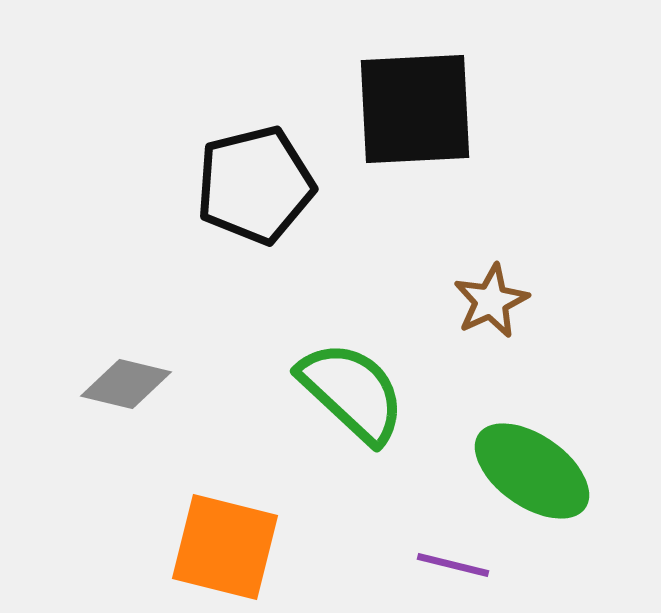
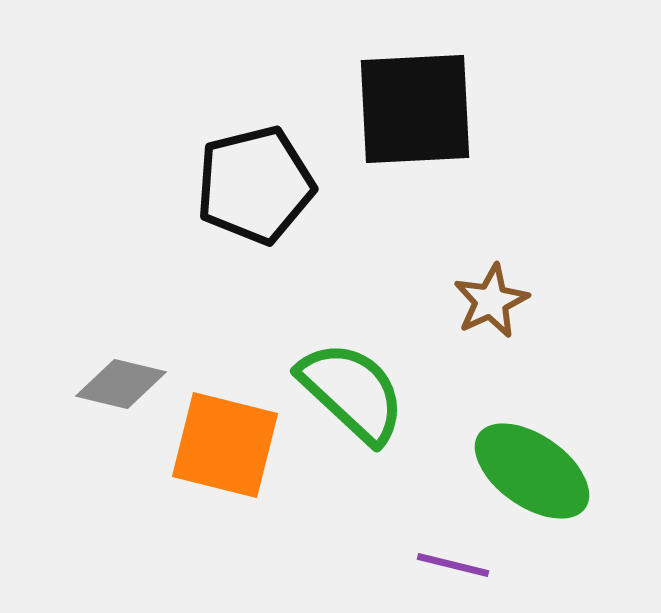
gray diamond: moved 5 px left
orange square: moved 102 px up
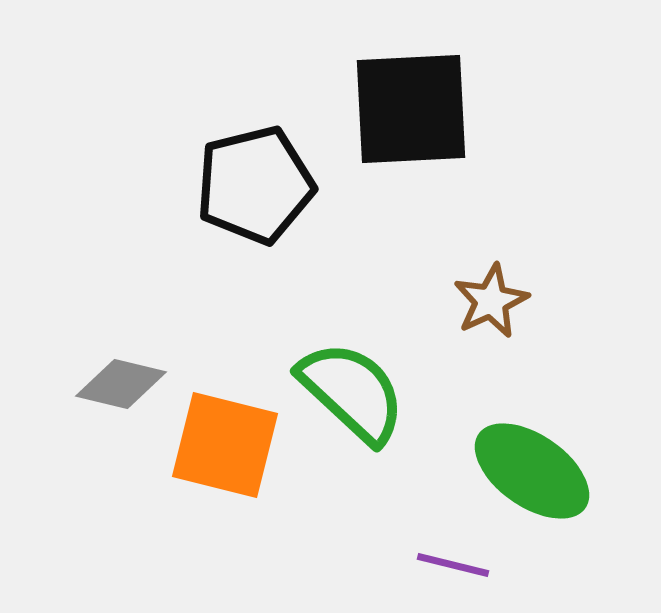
black square: moved 4 px left
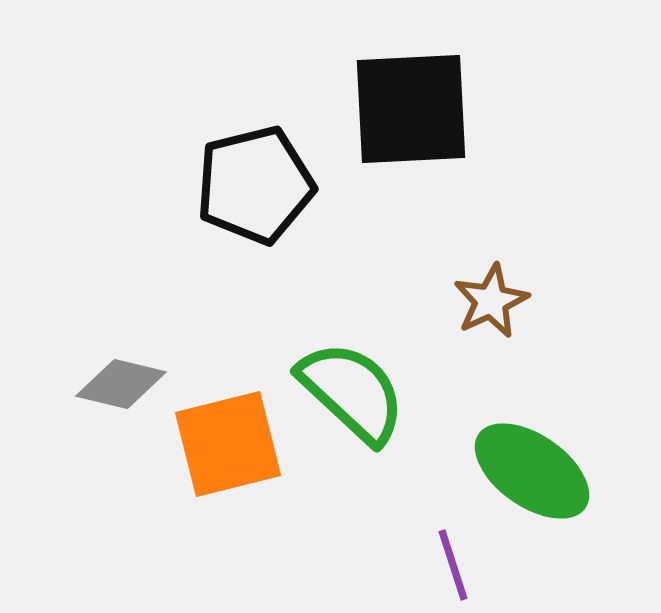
orange square: moved 3 px right, 1 px up; rotated 28 degrees counterclockwise
purple line: rotated 58 degrees clockwise
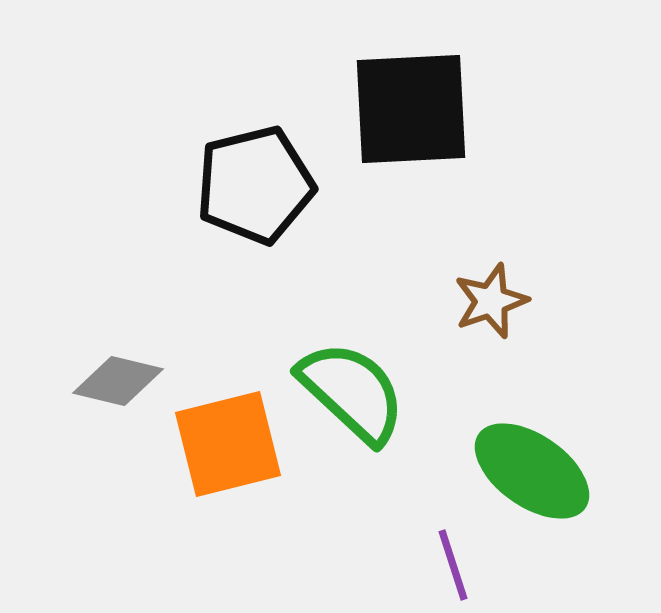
brown star: rotated 6 degrees clockwise
gray diamond: moved 3 px left, 3 px up
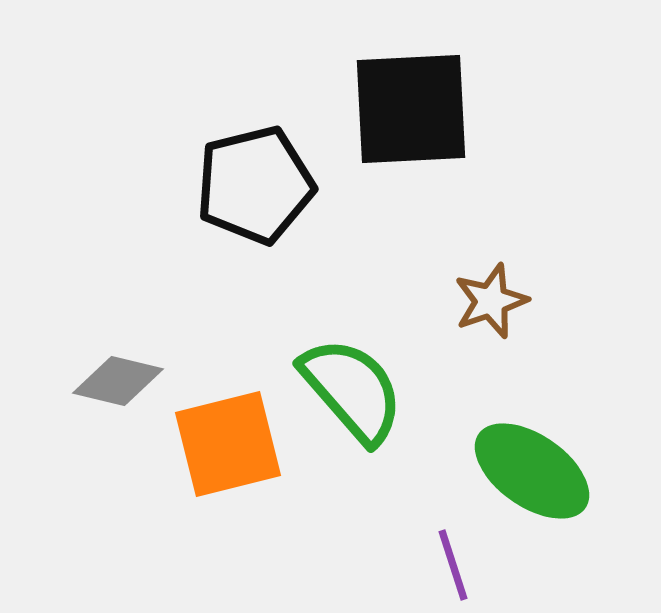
green semicircle: moved 2 px up; rotated 6 degrees clockwise
